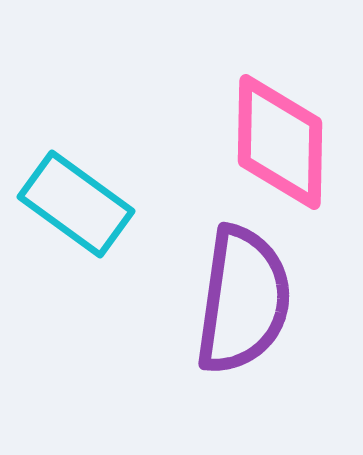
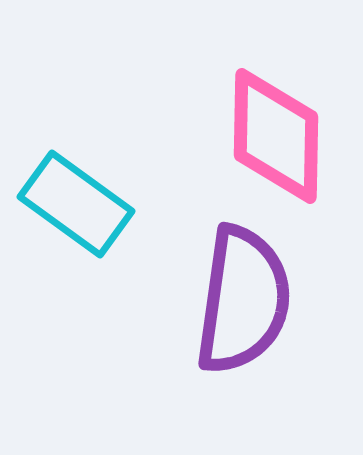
pink diamond: moved 4 px left, 6 px up
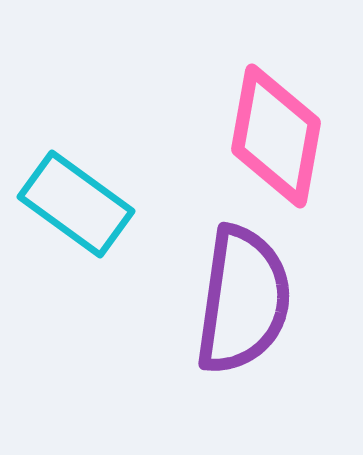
pink diamond: rotated 9 degrees clockwise
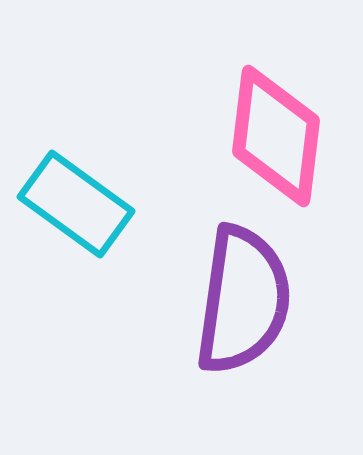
pink diamond: rotated 3 degrees counterclockwise
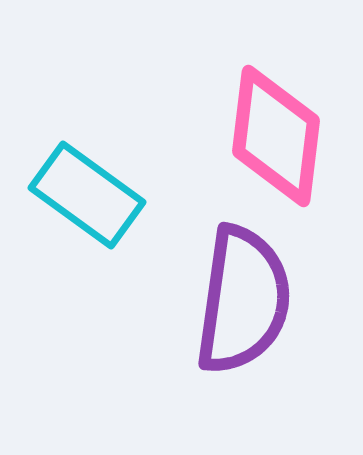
cyan rectangle: moved 11 px right, 9 px up
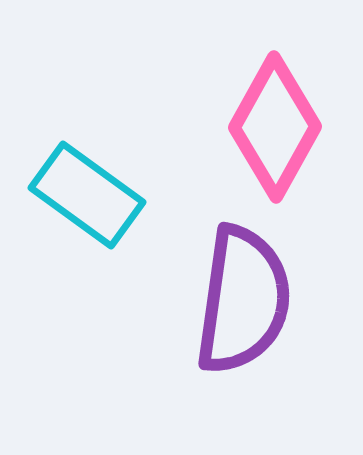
pink diamond: moved 1 px left, 9 px up; rotated 22 degrees clockwise
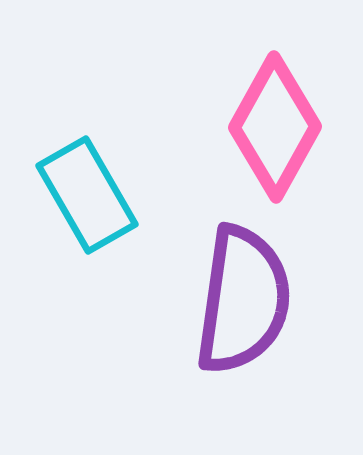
cyan rectangle: rotated 24 degrees clockwise
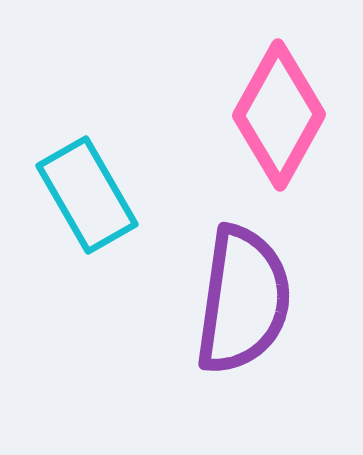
pink diamond: moved 4 px right, 12 px up
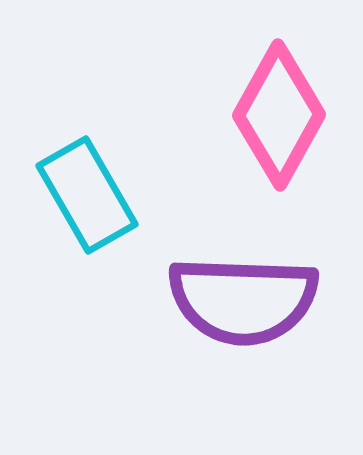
purple semicircle: rotated 84 degrees clockwise
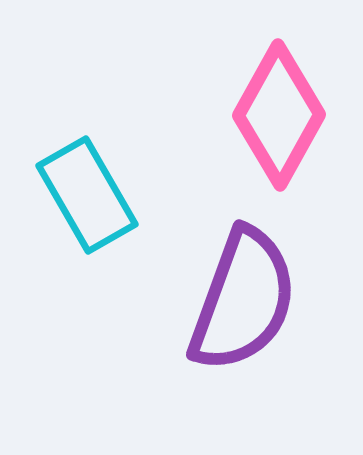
purple semicircle: rotated 72 degrees counterclockwise
